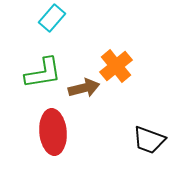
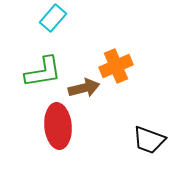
cyan rectangle: moved 1 px right
orange cross: rotated 16 degrees clockwise
green L-shape: moved 1 px up
red ellipse: moved 5 px right, 6 px up
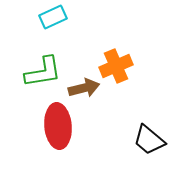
cyan rectangle: moved 1 px up; rotated 24 degrees clockwise
black trapezoid: rotated 20 degrees clockwise
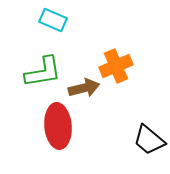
cyan rectangle: moved 3 px down; rotated 48 degrees clockwise
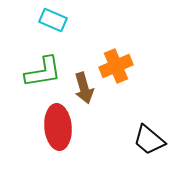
brown arrow: rotated 88 degrees clockwise
red ellipse: moved 1 px down
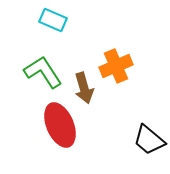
green L-shape: rotated 114 degrees counterclockwise
red ellipse: moved 2 px right, 2 px up; rotated 18 degrees counterclockwise
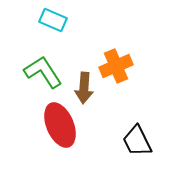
brown arrow: rotated 20 degrees clockwise
black trapezoid: moved 12 px left, 1 px down; rotated 24 degrees clockwise
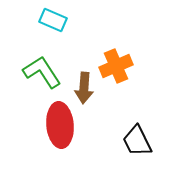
green L-shape: moved 1 px left
red ellipse: rotated 18 degrees clockwise
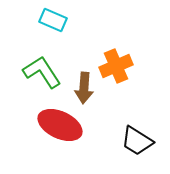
red ellipse: rotated 60 degrees counterclockwise
black trapezoid: rotated 32 degrees counterclockwise
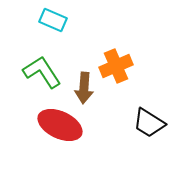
black trapezoid: moved 12 px right, 18 px up
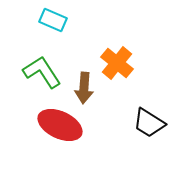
orange cross: moved 1 px right, 3 px up; rotated 28 degrees counterclockwise
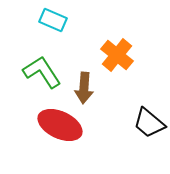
orange cross: moved 8 px up
black trapezoid: rotated 8 degrees clockwise
